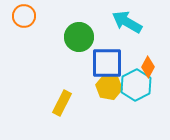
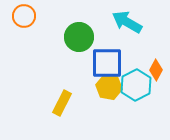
orange diamond: moved 8 px right, 3 px down
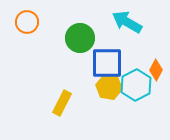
orange circle: moved 3 px right, 6 px down
green circle: moved 1 px right, 1 px down
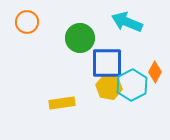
cyan arrow: rotated 8 degrees counterclockwise
orange diamond: moved 1 px left, 2 px down
cyan hexagon: moved 4 px left
yellow rectangle: rotated 55 degrees clockwise
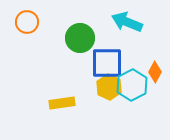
yellow hexagon: rotated 15 degrees clockwise
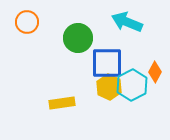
green circle: moved 2 px left
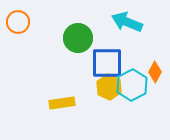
orange circle: moved 9 px left
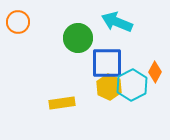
cyan arrow: moved 10 px left
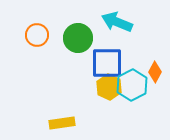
orange circle: moved 19 px right, 13 px down
yellow rectangle: moved 20 px down
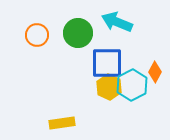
green circle: moved 5 px up
